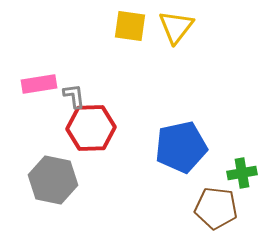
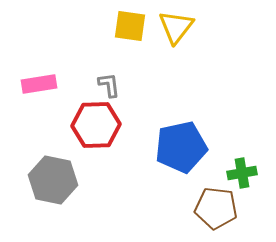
gray L-shape: moved 35 px right, 11 px up
red hexagon: moved 5 px right, 3 px up
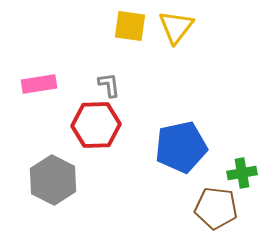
gray hexagon: rotated 15 degrees clockwise
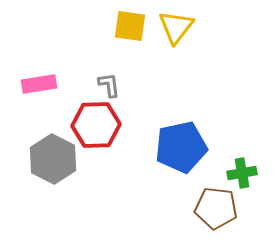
gray hexagon: moved 21 px up
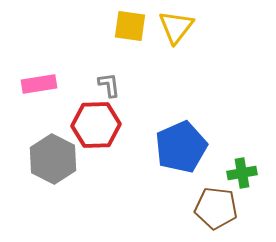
blue pentagon: rotated 12 degrees counterclockwise
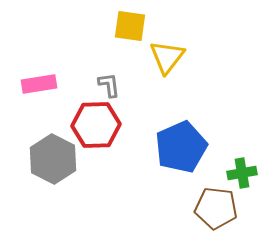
yellow triangle: moved 9 px left, 30 px down
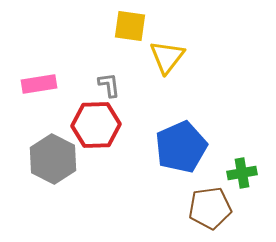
brown pentagon: moved 6 px left; rotated 15 degrees counterclockwise
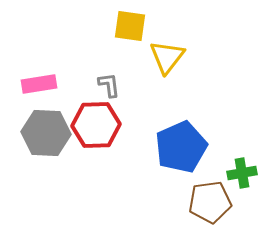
gray hexagon: moved 7 px left, 26 px up; rotated 24 degrees counterclockwise
brown pentagon: moved 6 px up
